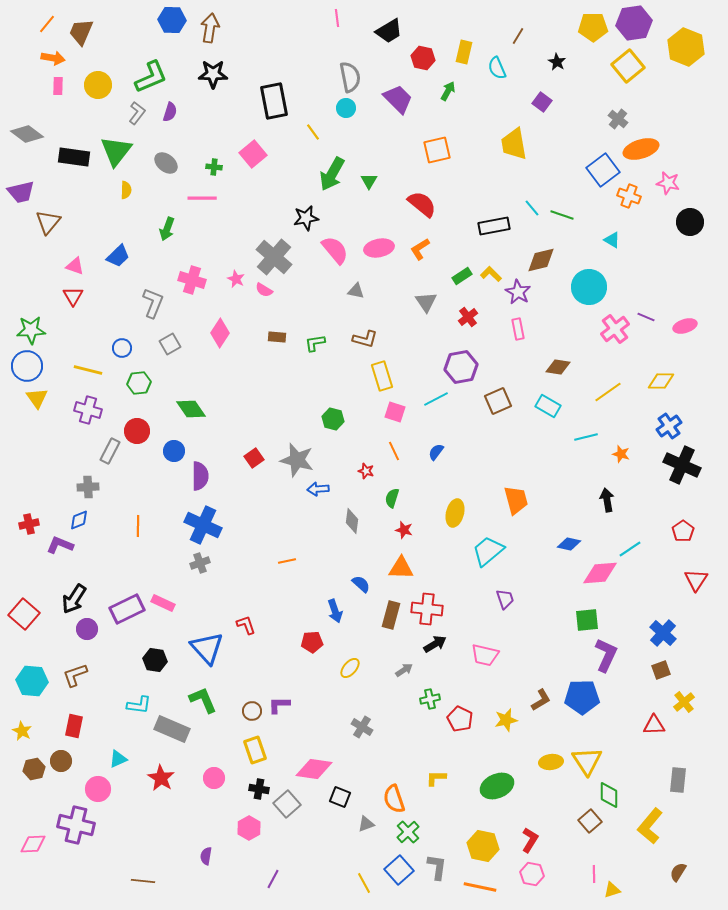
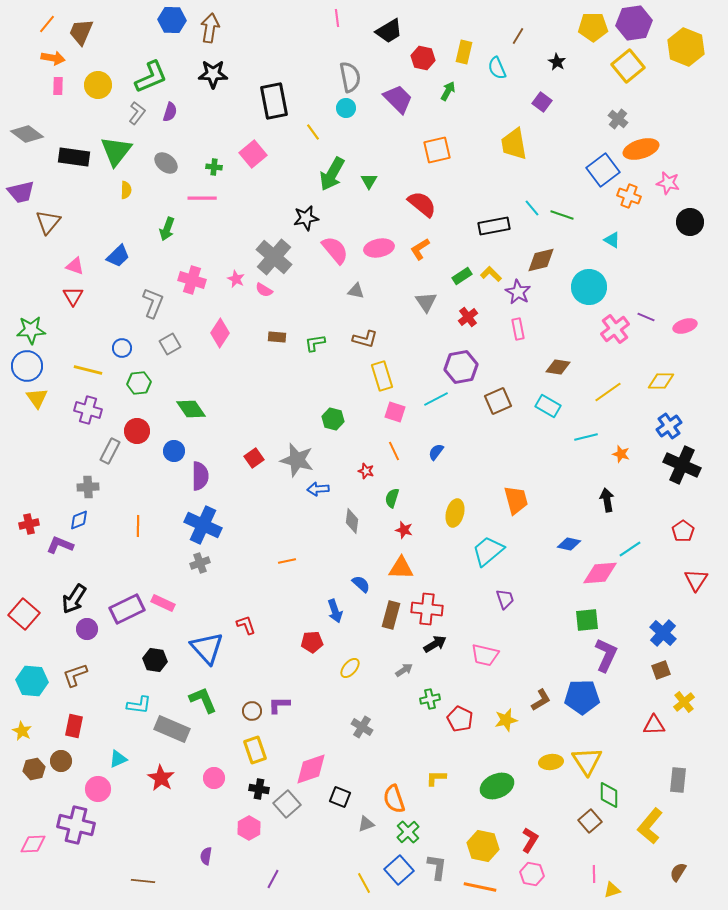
pink diamond at (314, 769): moved 3 px left; rotated 27 degrees counterclockwise
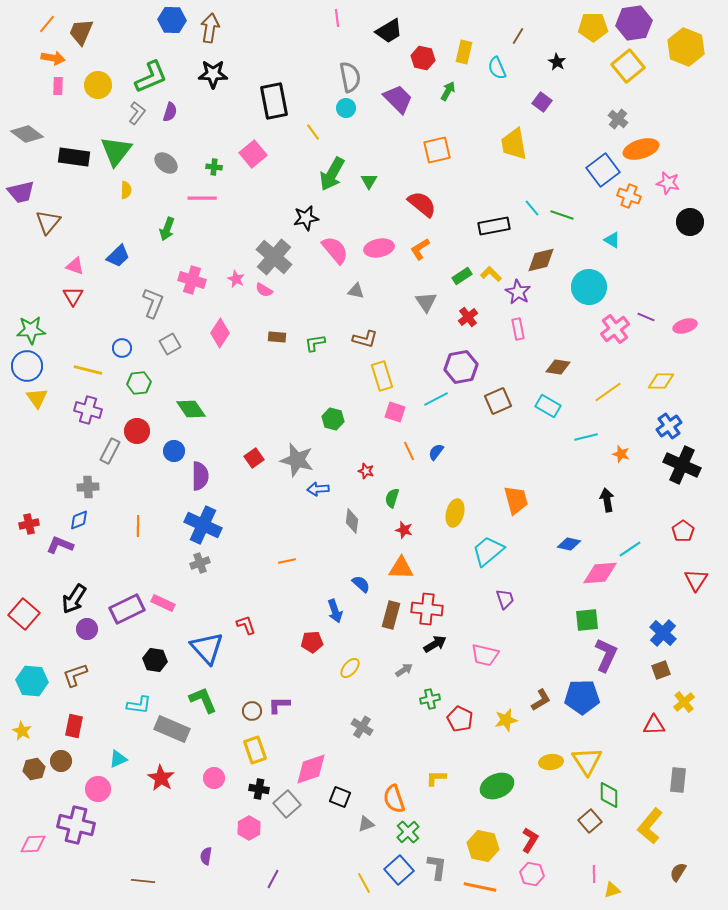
orange line at (394, 451): moved 15 px right
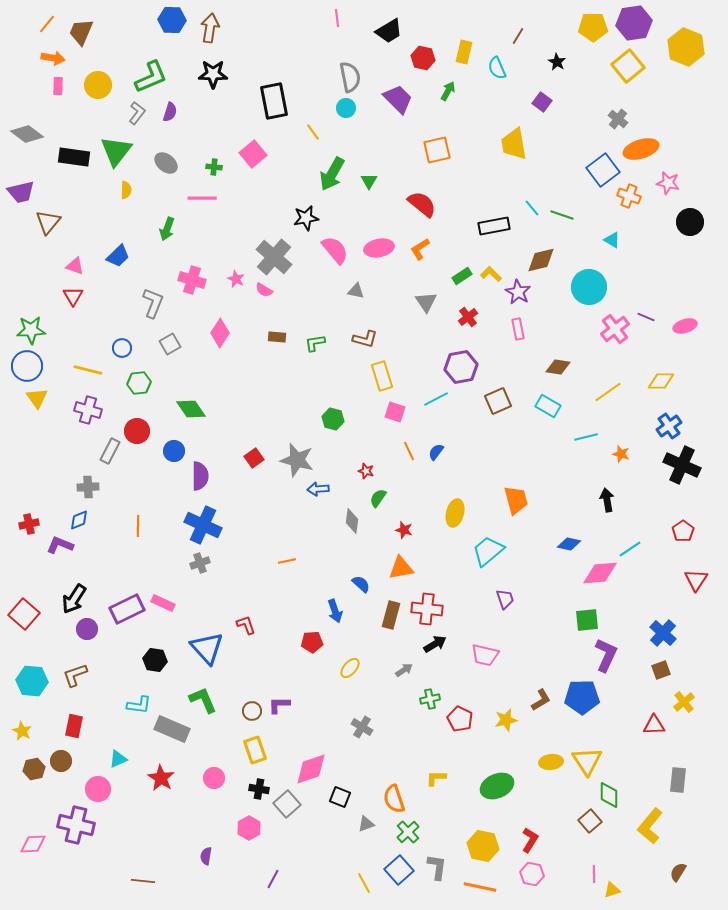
green semicircle at (392, 498): moved 14 px left; rotated 18 degrees clockwise
orange triangle at (401, 568): rotated 12 degrees counterclockwise
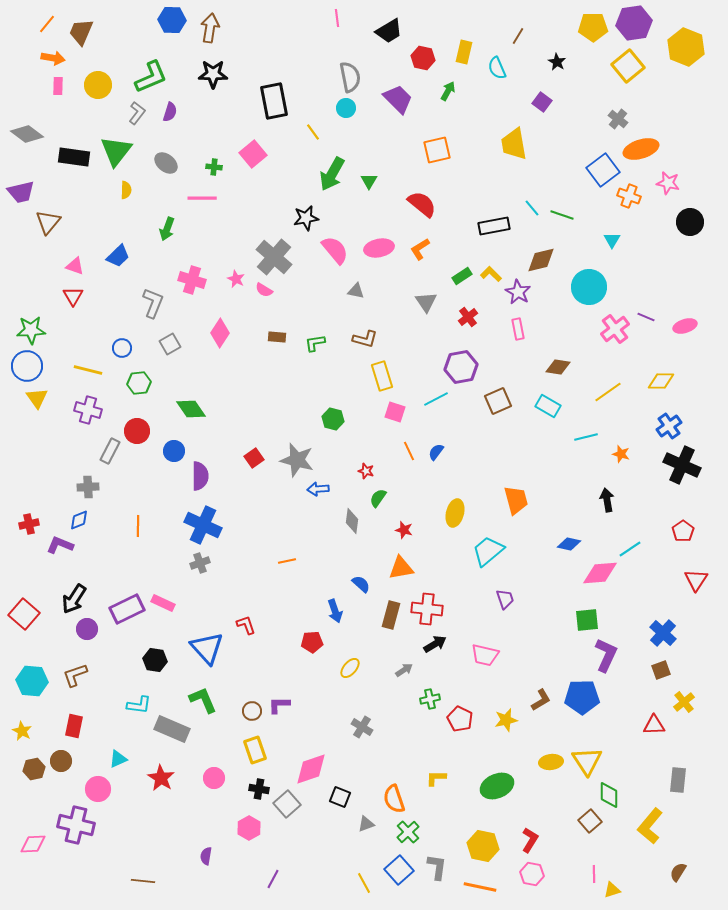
cyan triangle at (612, 240): rotated 30 degrees clockwise
